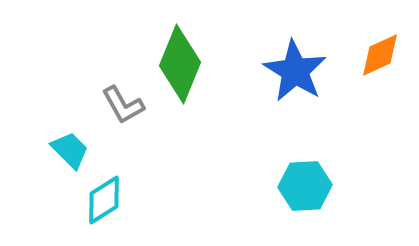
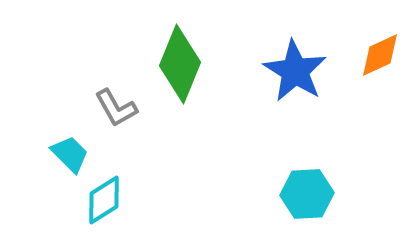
gray L-shape: moved 7 px left, 3 px down
cyan trapezoid: moved 4 px down
cyan hexagon: moved 2 px right, 8 px down
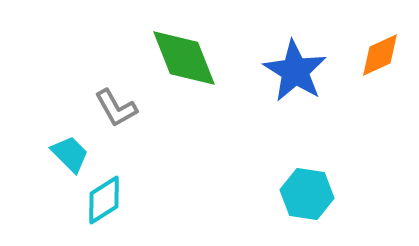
green diamond: moved 4 px right, 6 px up; rotated 44 degrees counterclockwise
cyan hexagon: rotated 12 degrees clockwise
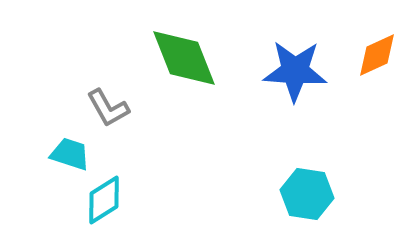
orange diamond: moved 3 px left
blue star: rotated 28 degrees counterclockwise
gray L-shape: moved 8 px left
cyan trapezoid: rotated 27 degrees counterclockwise
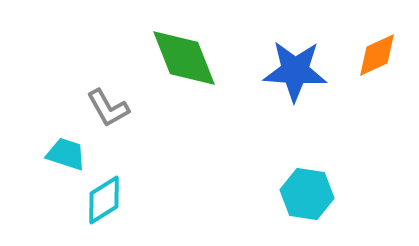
cyan trapezoid: moved 4 px left
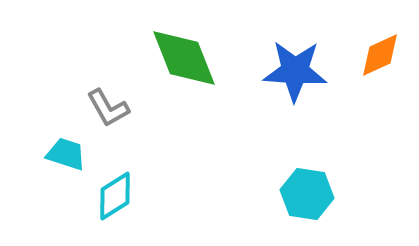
orange diamond: moved 3 px right
cyan diamond: moved 11 px right, 4 px up
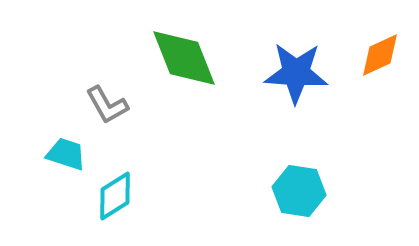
blue star: moved 1 px right, 2 px down
gray L-shape: moved 1 px left, 3 px up
cyan hexagon: moved 8 px left, 3 px up
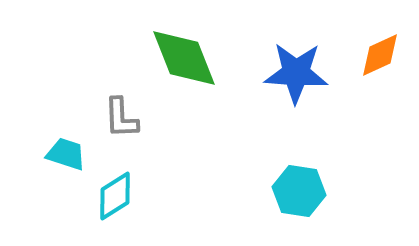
gray L-shape: moved 14 px right, 13 px down; rotated 27 degrees clockwise
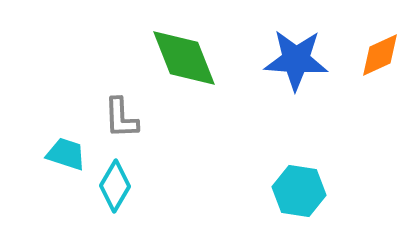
blue star: moved 13 px up
cyan diamond: moved 10 px up; rotated 27 degrees counterclockwise
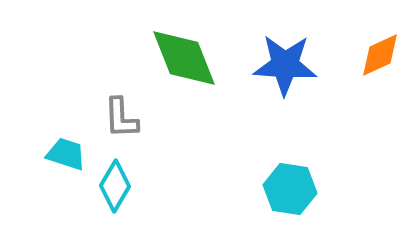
blue star: moved 11 px left, 5 px down
cyan hexagon: moved 9 px left, 2 px up
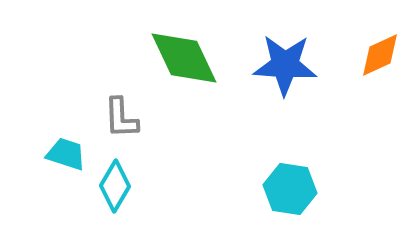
green diamond: rotated 4 degrees counterclockwise
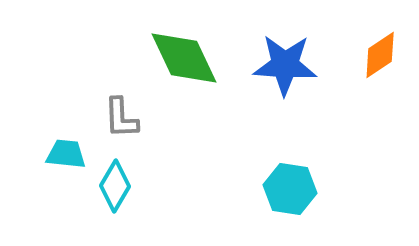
orange diamond: rotated 9 degrees counterclockwise
cyan trapezoid: rotated 12 degrees counterclockwise
